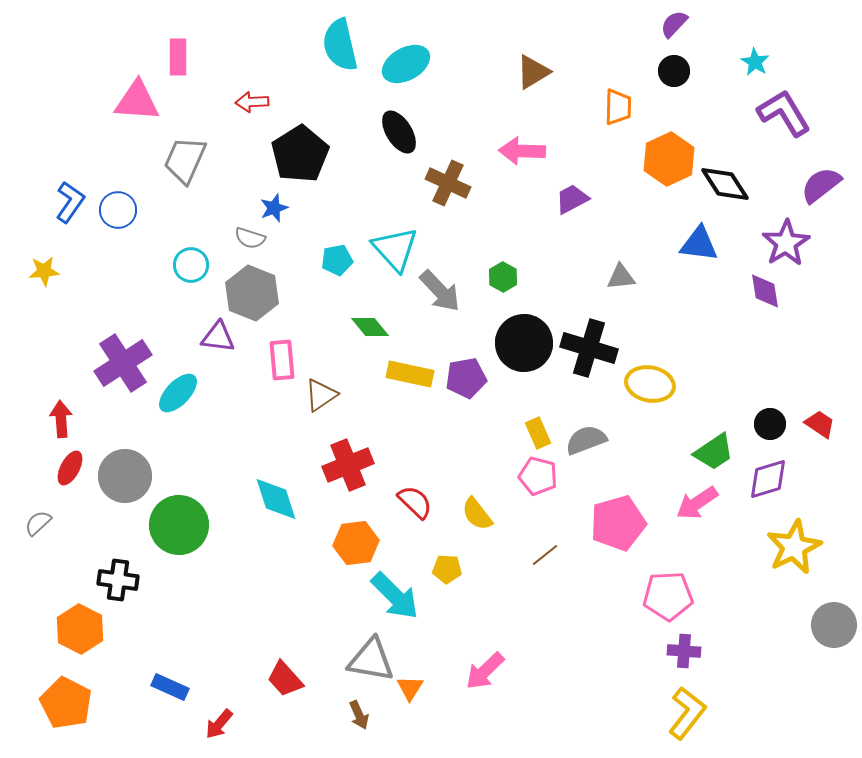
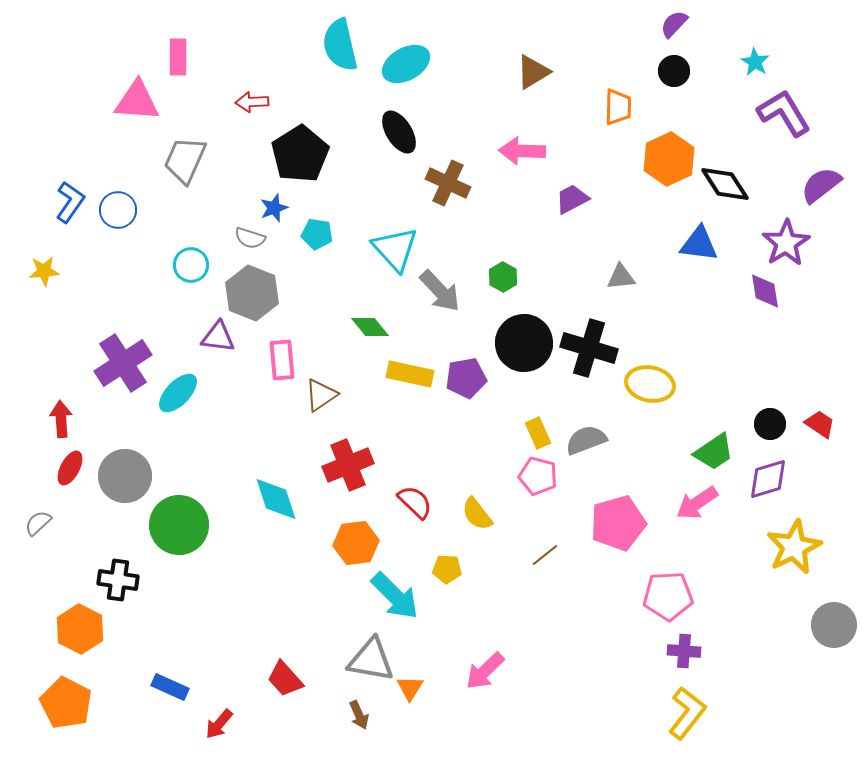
cyan pentagon at (337, 260): moved 20 px left, 26 px up; rotated 20 degrees clockwise
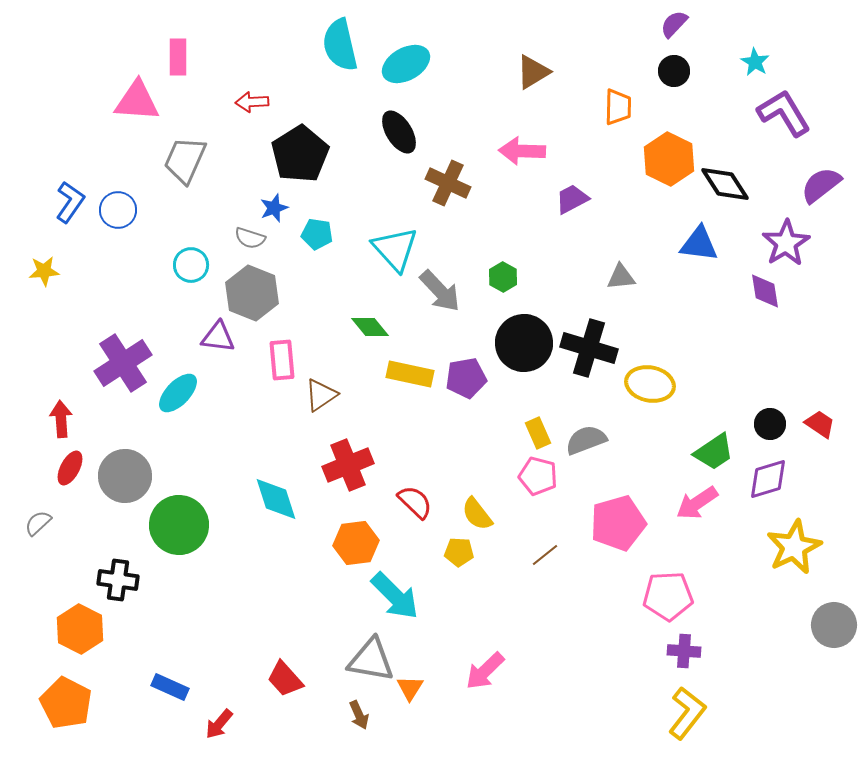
orange hexagon at (669, 159): rotated 9 degrees counterclockwise
yellow pentagon at (447, 569): moved 12 px right, 17 px up
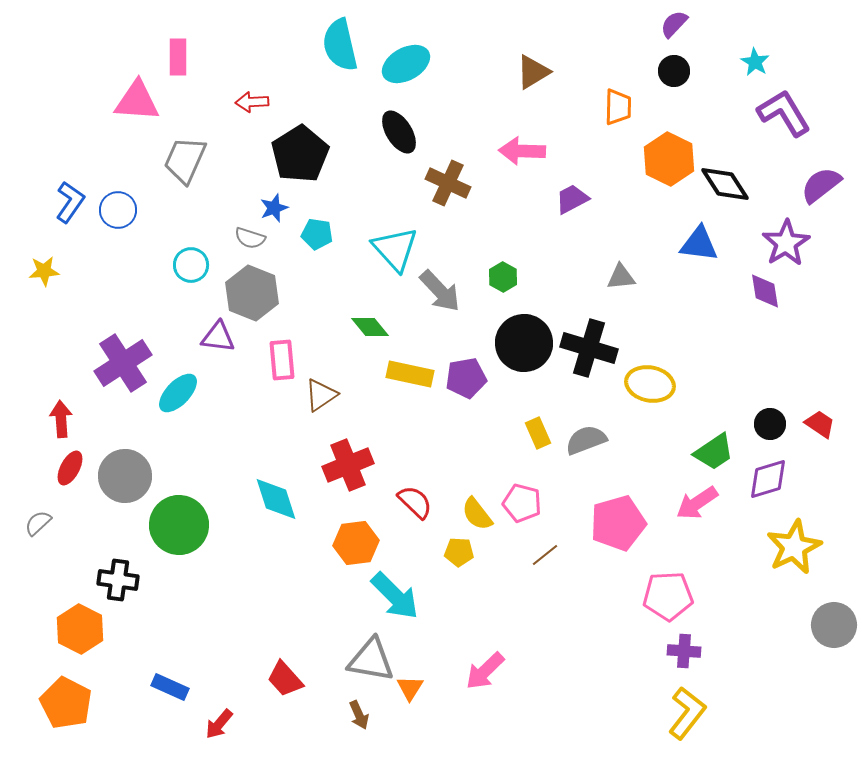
pink pentagon at (538, 476): moved 16 px left, 27 px down
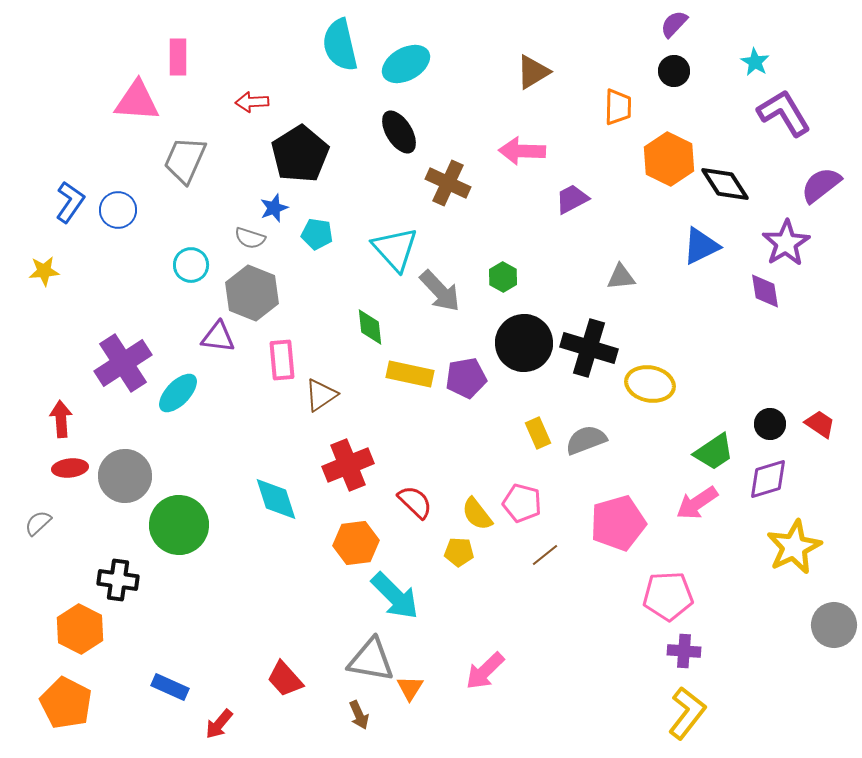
blue triangle at (699, 244): moved 2 px right, 2 px down; rotated 33 degrees counterclockwise
green diamond at (370, 327): rotated 33 degrees clockwise
red ellipse at (70, 468): rotated 56 degrees clockwise
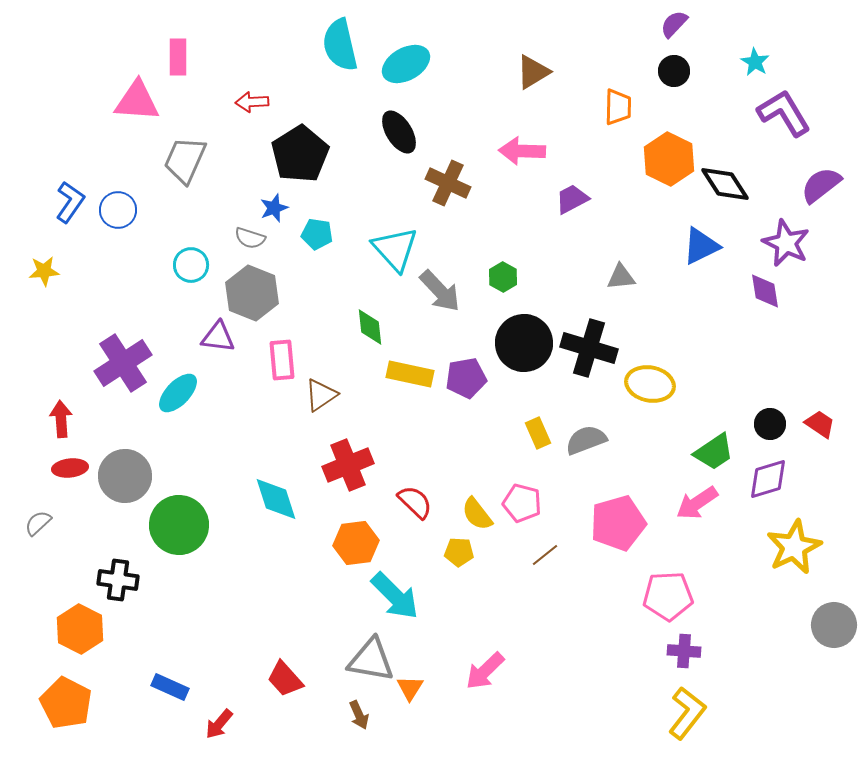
purple star at (786, 243): rotated 15 degrees counterclockwise
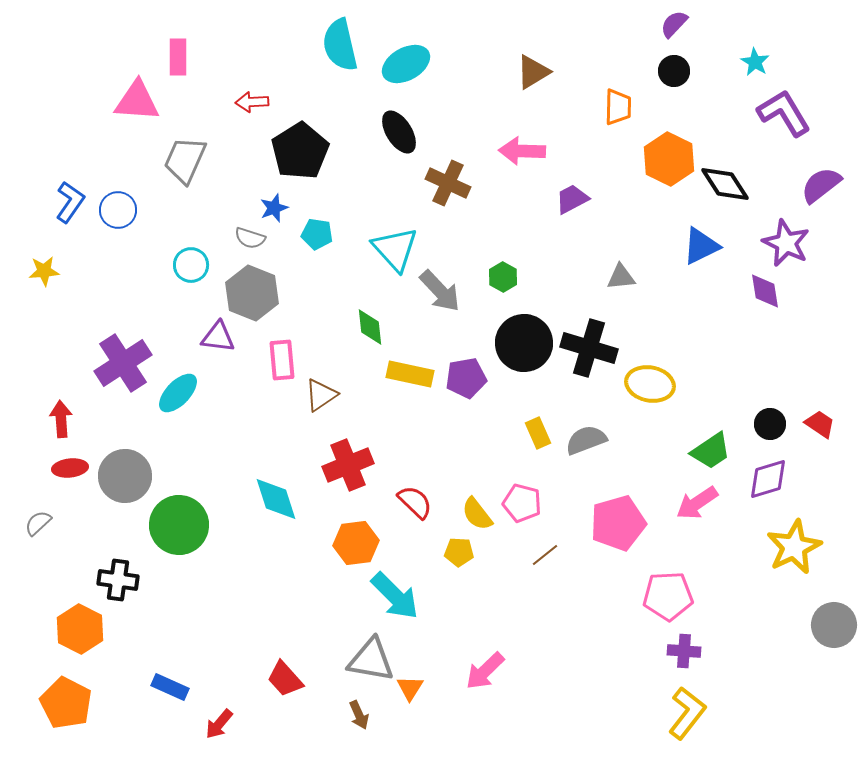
black pentagon at (300, 154): moved 3 px up
green trapezoid at (714, 452): moved 3 px left, 1 px up
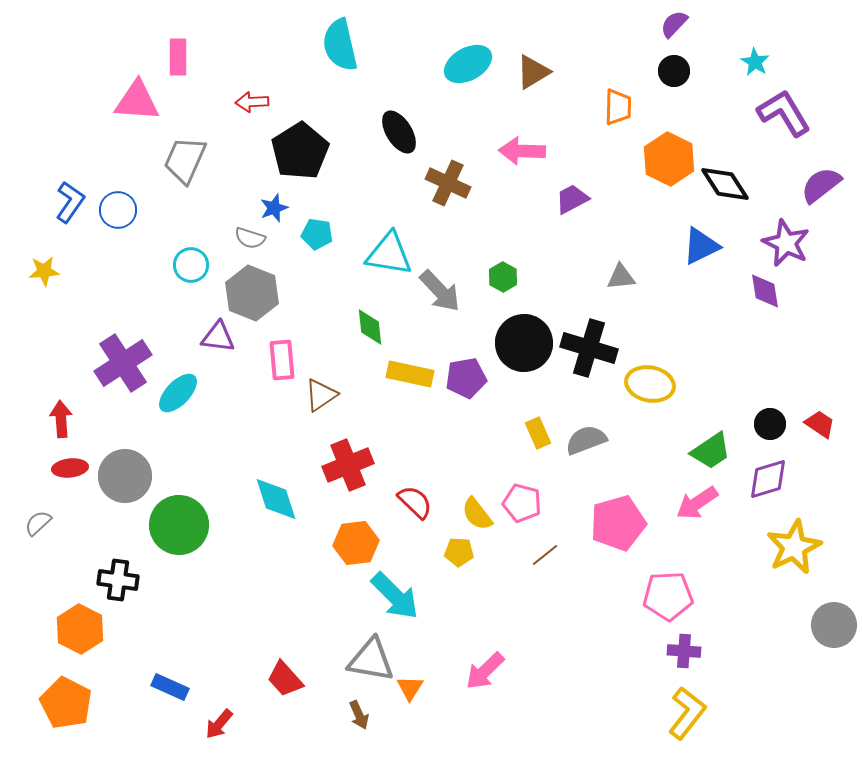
cyan ellipse at (406, 64): moved 62 px right
cyan triangle at (395, 249): moved 6 px left, 5 px down; rotated 39 degrees counterclockwise
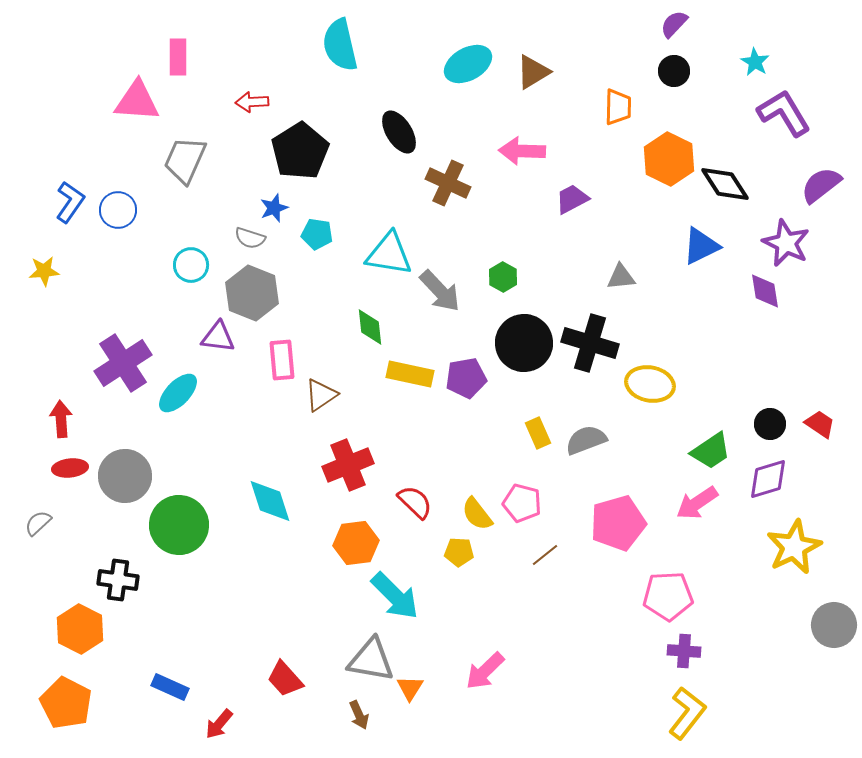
black cross at (589, 348): moved 1 px right, 5 px up
cyan diamond at (276, 499): moved 6 px left, 2 px down
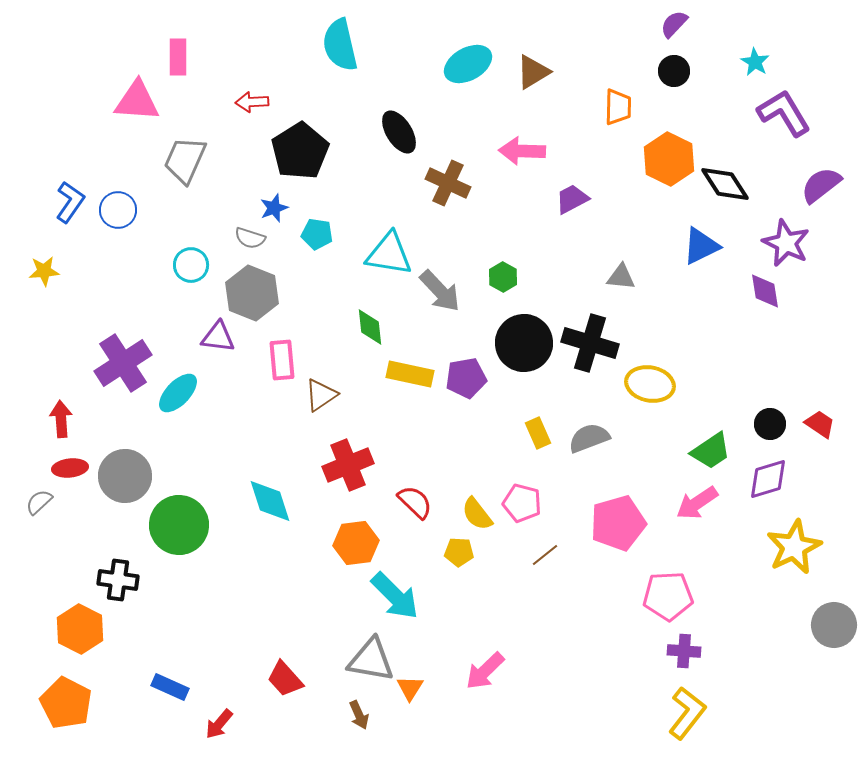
gray triangle at (621, 277): rotated 12 degrees clockwise
gray semicircle at (586, 440): moved 3 px right, 2 px up
gray semicircle at (38, 523): moved 1 px right, 21 px up
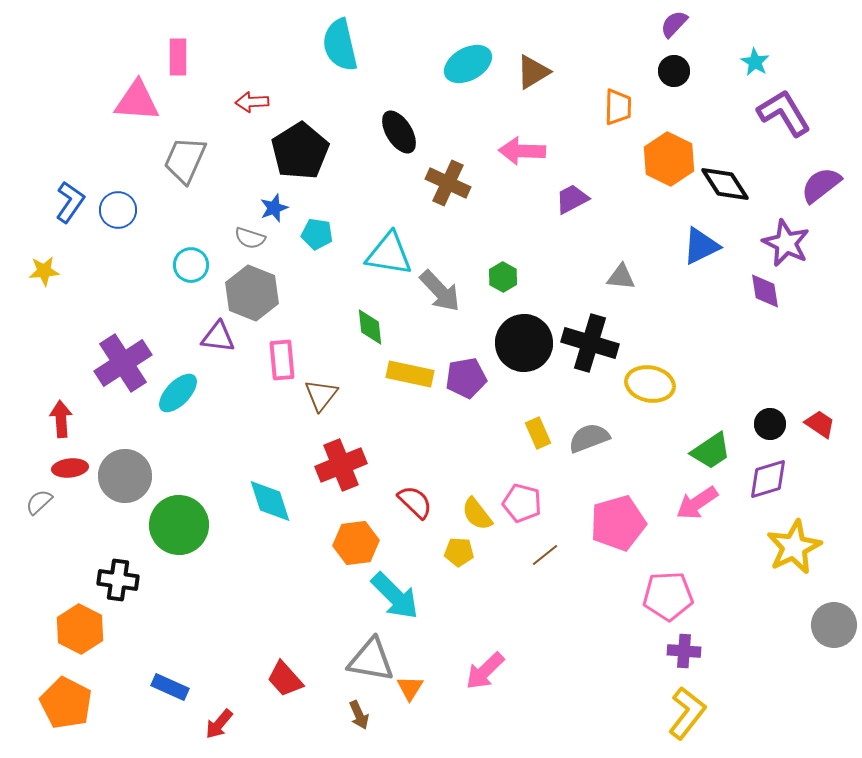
brown triangle at (321, 395): rotated 18 degrees counterclockwise
red cross at (348, 465): moved 7 px left
